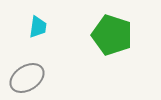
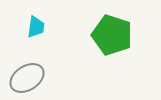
cyan trapezoid: moved 2 px left
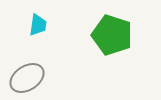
cyan trapezoid: moved 2 px right, 2 px up
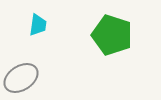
gray ellipse: moved 6 px left
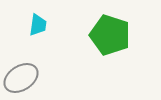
green pentagon: moved 2 px left
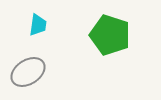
gray ellipse: moved 7 px right, 6 px up
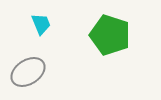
cyan trapezoid: moved 3 px right, 1 px up; rotated 30 degrees counterclockwise
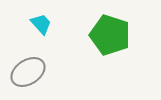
cyan trapezoid: rotated 20 degrees counterclockwise
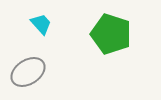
green pentagon: moved 1 px right, 1 px up
